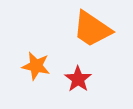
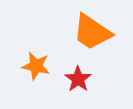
orange trapezoid: moved 3 px down
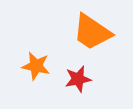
red star: rotated 24 degrees clockwise
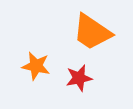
red star: moved 1 px right, 1 px up
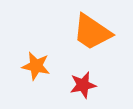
red star: moved 4 px right, 7 px down
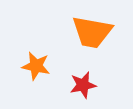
orange trapezoid: rotated 24 degrees counterclockwise
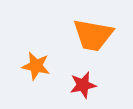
orange trapezoid: moved 1 px right, 3 px down
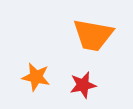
orange star: moved 11 px down
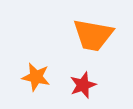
red star: rotated 8 degrees counterclockwise
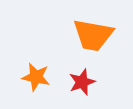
red star: moved 1 px left, 3 px up
